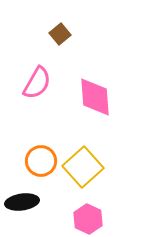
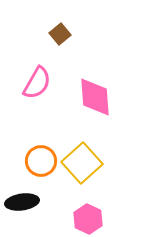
yellow square: moved 1 px left, 4 px up
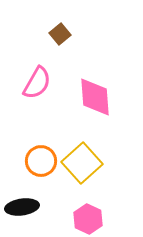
black ellipse: moved 5 px down
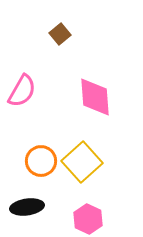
pink semicircle: moved 15 px left, 8 px down
yellow square: moved 1 px up
black ellipse: moved 5 px right
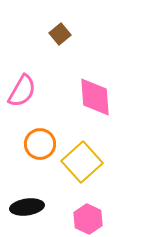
orange circle: moved 1 px left, 17 px up
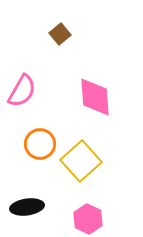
yellow square: moved 1 px left, 1 px up
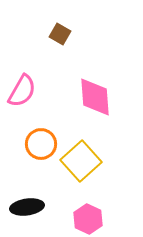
brown square: rotated 20 degrees counterclockwise
orange circle: moved 1 px right
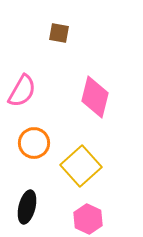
brown square: moved 1 px left, 1 px up; rotated 20 degrees counterclockwise
pink diamond: rotated 18 degrees clockwise
orange circle: moved 7 px left, 1 px up
yellow square: moved 5 px down
black ellipse: rotated 68 degrees counterclockwise
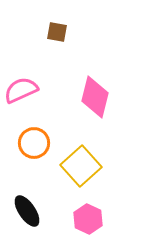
brown square: moved 2 px left, 1 px up
pink semicircle: moved 1 px left, 1 px up; rotated 144 degrees counterclockwise
black ellipse: moved 4 px down; rotated 48 degrees counterclockwise
